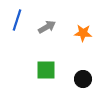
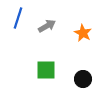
blue line: moved 1 px right, 2 px up
gray arrow: moved 1 px up
orange star: rotated 24 degrees clockwise
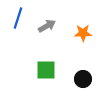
orange star: rotated 30 degrees counterclockwise
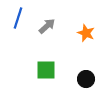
gray arrow: rotated 12 degrees counterclockwise
orange star: moved 3 px right; rotated 24 degrees clockwise
black circle: moved 3 px right
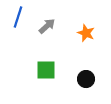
blue line: moved 1 px up
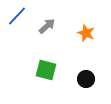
blue line: moved 1 px left, 1 px up; rotated 25 degrees clockwise
green square: rotated 15 degrees clockwise
